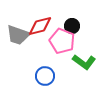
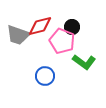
black circle: moved 1 px down
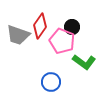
red diamond: rotated 40 degrees counterclockwise
blue circle: moved 6 px right, 6 px down
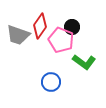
pink pentagon: moved 1 px left, 1 px up
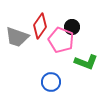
gray trapezoid: moved 1 px left, 2 px down
green L-shape: moved 2 px right; rotated 15 degrees counterclockwise
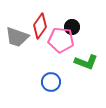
pink pentagon: rotated 15 degrees counterclockwise
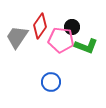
gray trapezoid: rotated 105 degrees clockwise
green L-shape: moved 16 px up
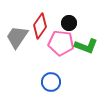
black circle: moved 3 px left, 4 px up
pink pentagon: moved 3 px down
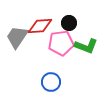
red diamond: rotated 50 degrees clockwise
pink pentagon: rotated 15 degrees counterclockwise
